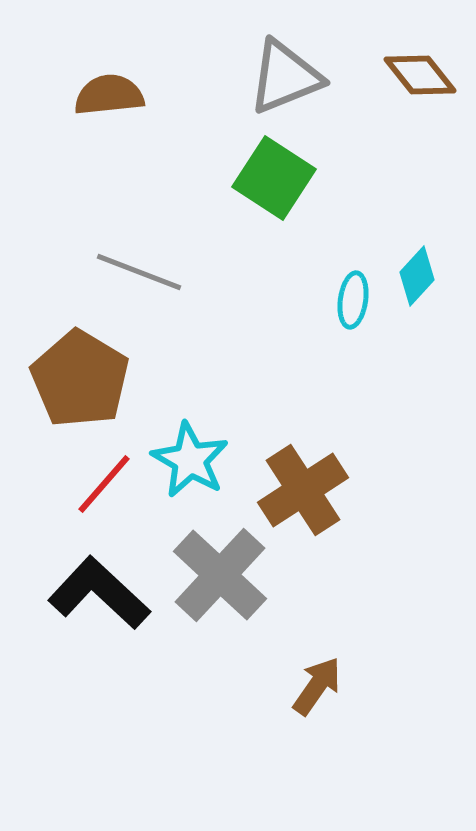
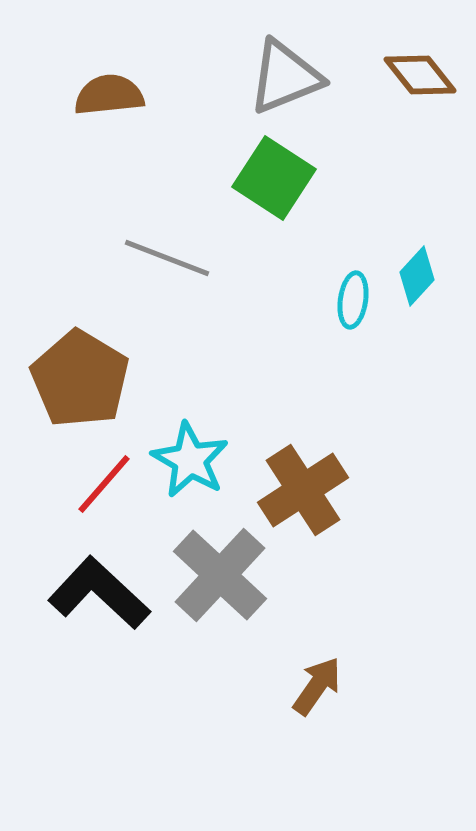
gray line: moved 28 px right, 14 px up
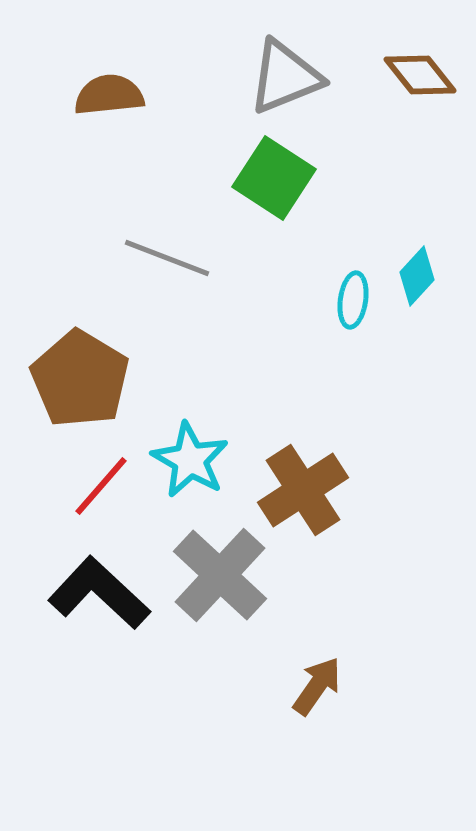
red line: moved 3 px left, 2 px down
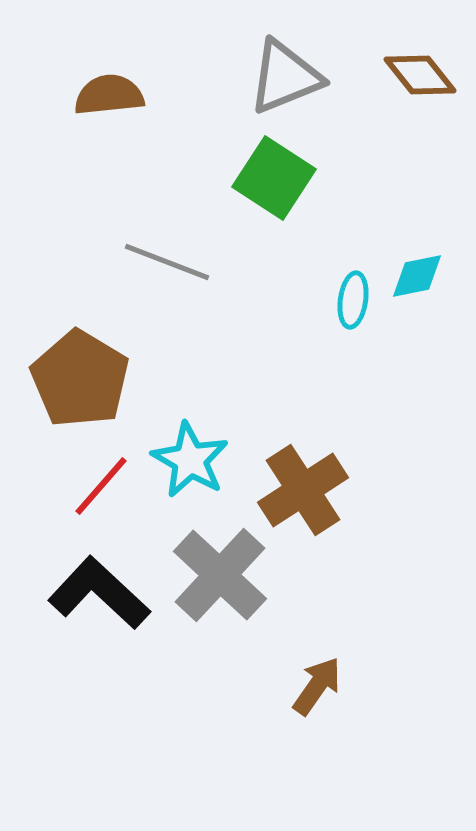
gray line: moved 4 px down
cyan diamond: rotated 36 degrees clockwise
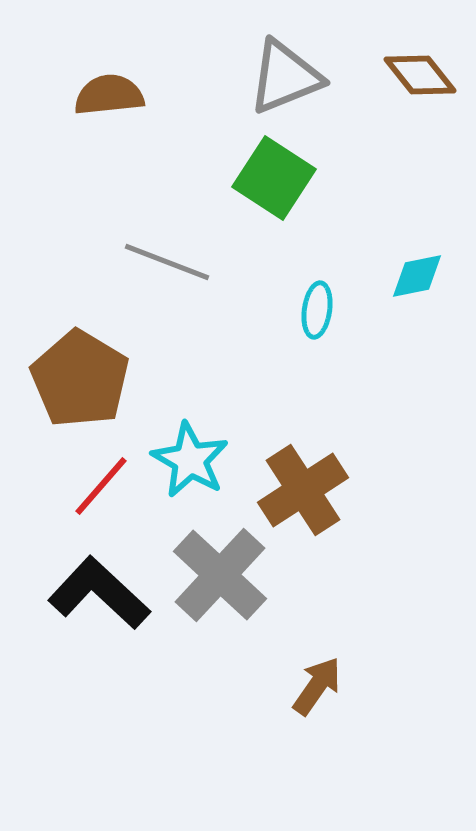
cyan ellipse: moved 36 px left, 10 px down
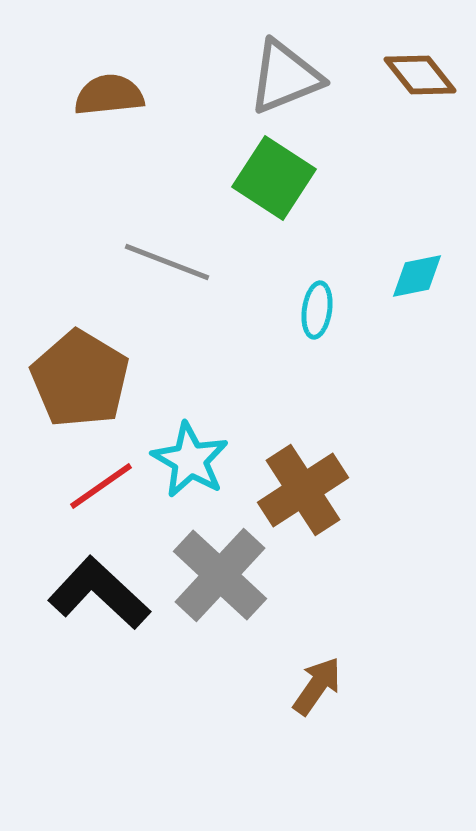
red line: rotated 14 degrees clockwise
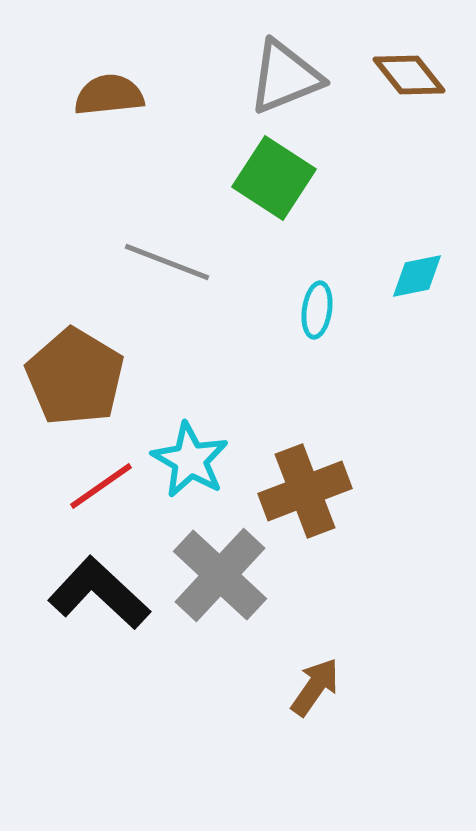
brown diamond: moved 11 px left
brown pentagon: moved 5 px left, 2 px up
brown cross: moved 2 px right, 1 px down; rotated 12 degrees clockwise
brown arrow: moved 2 px left, 1 px down
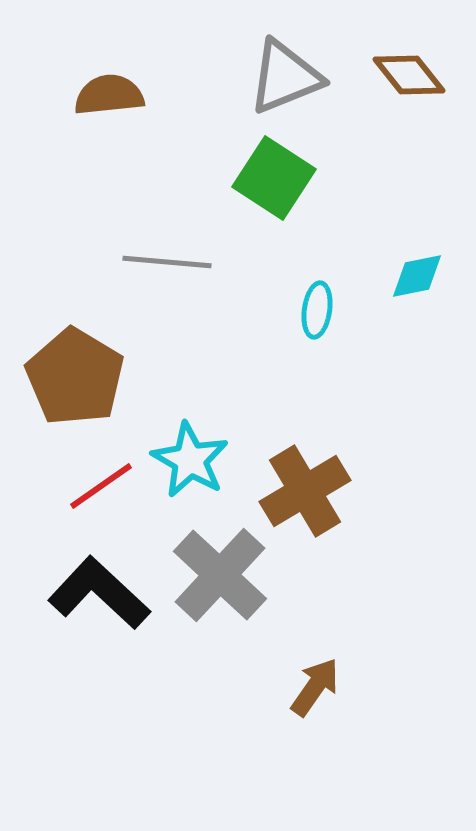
gray line: rotated 16 degrees counterclockwise
brown cross: rotated 10 degrees counterclockwise
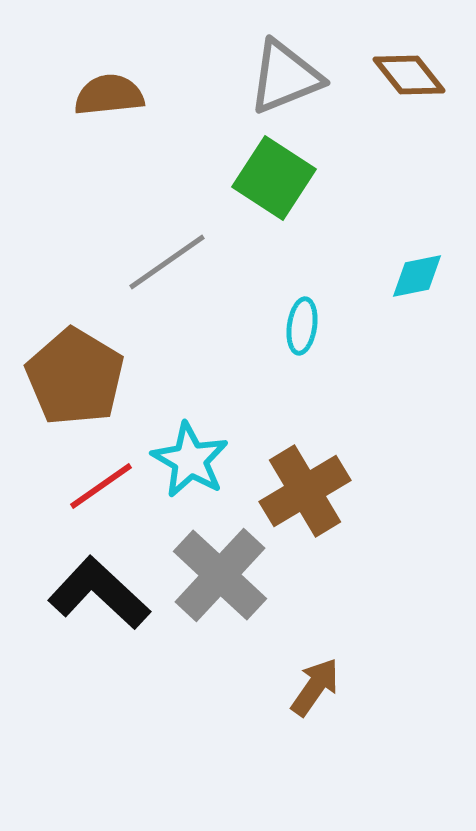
gray line: rotated 40 degrees counterclockwise
cyan ellipse: moved 15 px left, 16 px down
